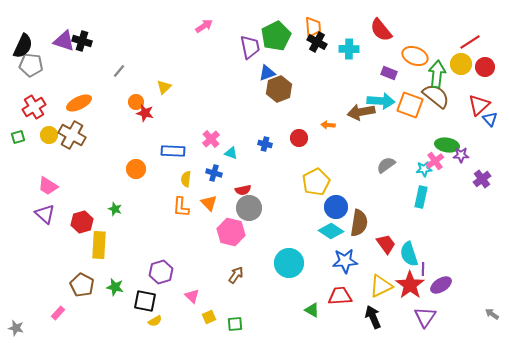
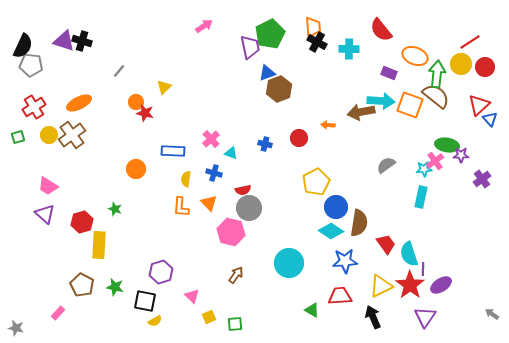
green pentagon at (276, 36): moved 6 px left, 2 px up
brown cross at (72, 135): rotated 24 degrees clockwise
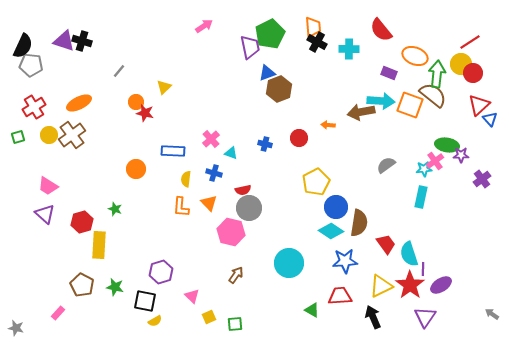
red circle at (485, 67): moved 12 px left, 6 px down
brown semicircle at (436, 96): moved 3 px left, 1 px up
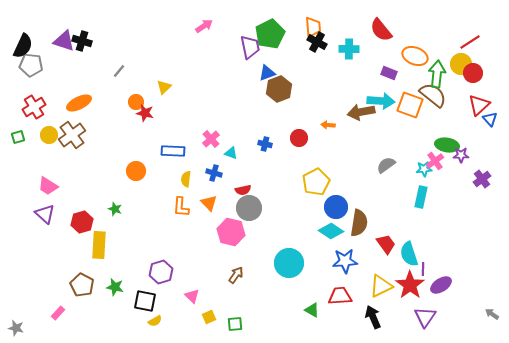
orange circle at (136, 169): moved 2 px down
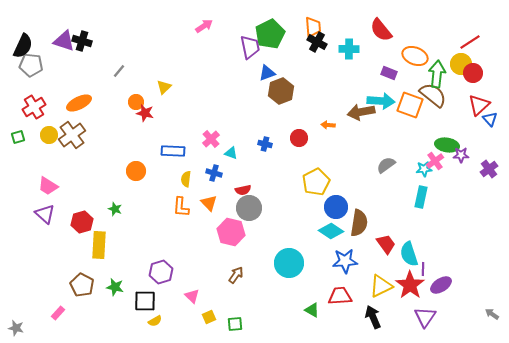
brown hexagon at (279, 89): moved 2 px right, 2 px down
purple cross at (482, 179): moved 7 px right, 10 px up
black square at (145, 301): rotated 10 degrees counterclockwise
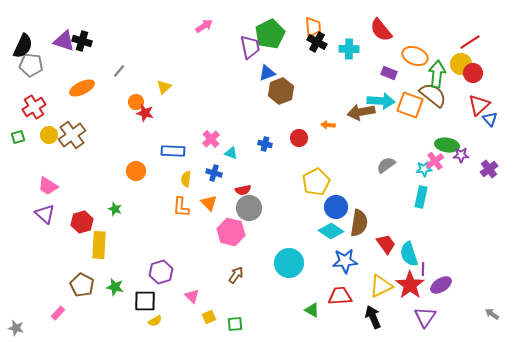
orange ellipse at (79, 103): moved 3 px right, 15 px up
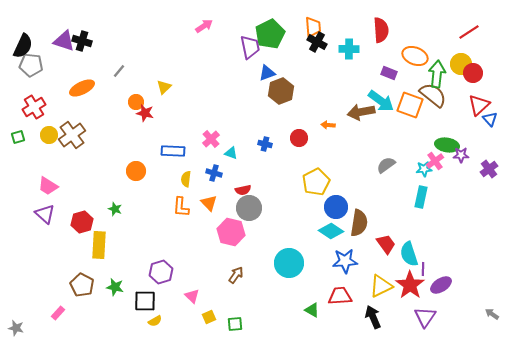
red semicircle at (381, 30): rotated 145 degrees counterclockwise
red line at (470, 42): moved 1 px left, 10 px up
cyan arrow at (381, 101): rotated 32 degrees clockwise
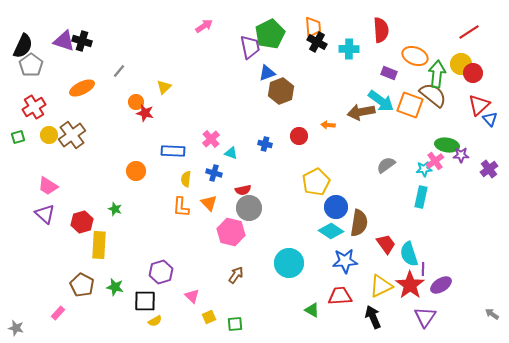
gray pentagon at (31, 65): rotated 30 degrees clockwise
red circle at (299, 138): moved 2 px up
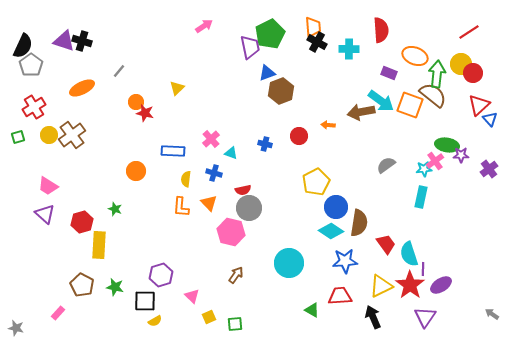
yellow triangle at (164, 87): moved 13 px right, 1 px down
purple hexagon at (161, 272): moved 3 px down
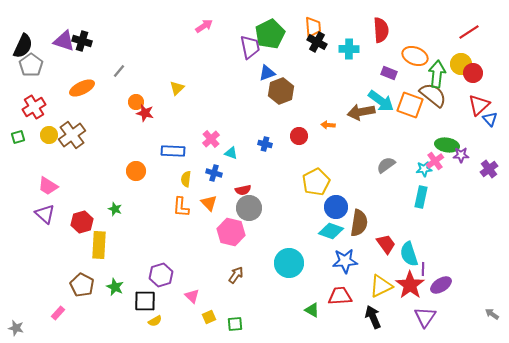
cyan diamond at (331, 231): rotated 15 degrees counterclockwise
green star at (115, 287): rotated 12 degrees clockwise
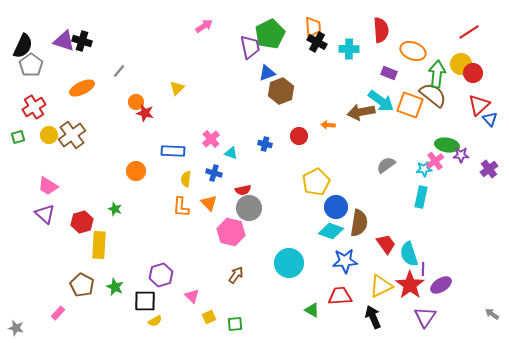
orange ellipse at (415, 56): moved 2 px left, 5 px up
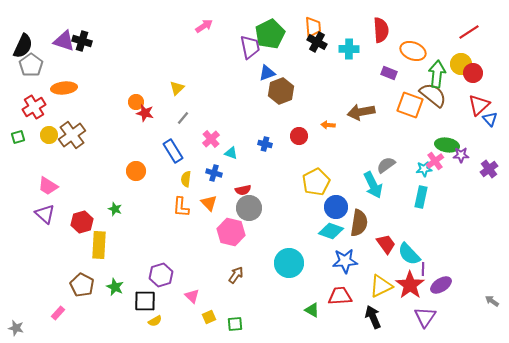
gray line at (119, 71): moved 64 px right, 47 px down
orange ellipse at (82, 88): moved 18 px left; rotated 20 degrees clockwise
cyan arrow at (381, 101): moved 8 px left, 84 px down; rotated 28 degrees clockwise
blue rectangle at (173, 151): rotated 55 degrees clockwise
cyan semicircle at (409, 254): rotated 25 degrees counterclockwise
gray arrow at (492, 314): moved 13 px up
